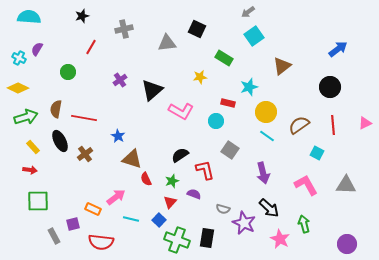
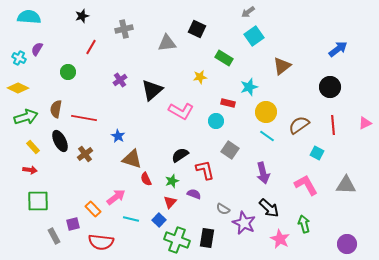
orange rectangle at (93, 209): rotated 21 degrees clockwise
gray semicircle at (223, 209): rotated 16 degrees clockwise
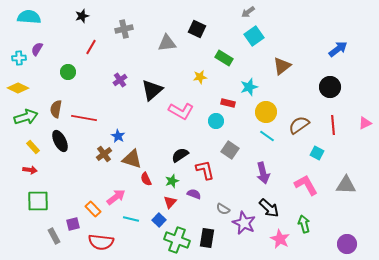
cyan cross at (19, 58): rotated 32 degrees counterclockwise
brown cross at (85, 154): moved 19 px right
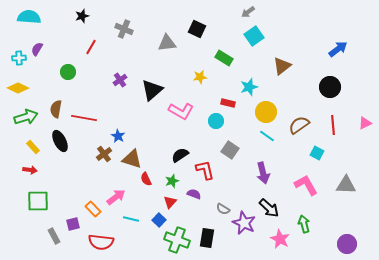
gray cross at (124, 29): rotated 36 degrees clockwise
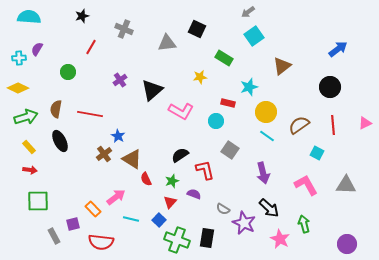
red line at (84, 118): moved 6 px right, 4 px up
yellow rectangle at (33, 147): moved 4 px left
brown triangle at (132, 159): rotated 15 degrees clockwise
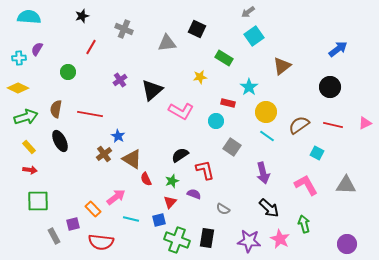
cyan star at (249, 87): rotated 18 degrees counterclockwise
red line at (333, 125): rotated 72 degrees counterclockwise
gray square at (230, 150): moved 2 px right, 3 px up
blue square at (159, 220): rotated 32 degrees clockwise
purple star at (244, 223): moved 5 px right, 18 px down; rotated 20 degrees counterclockwise
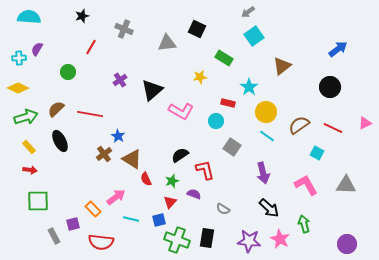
brown semicircle at (56, 109): rotated 36 degrees clockwise
red line at (333, 125): moved 3 px down; rotated 12 degrees clockwise
